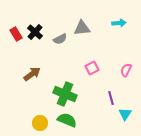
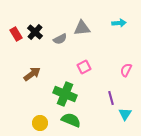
pink square: moved 8 px left, 1 px up
green semicircle: moved 4 px right
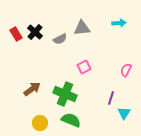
brown arrow: moved 15 px down
purple line: rotated 32 degrees clockwise
cyan triangle: moved 1 px left, 1 px up
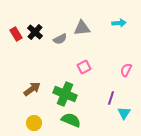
yellow circle: moved 6 px left
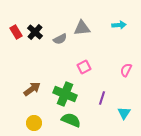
cyan arrow: moved 2 px down
red rectangle: moved 2 px up
purple line: moved 9 px left
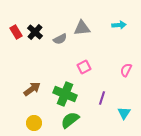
green semicircle: moved 1 px left; rotated 60 degrees counterclockwise
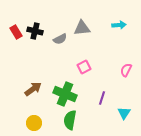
black cross: moved 1 px up; rotated 28 degrees counterclockwise
brown arrow: moved 1 px right
green semicircle: rotated 42 degrees counterclockwise
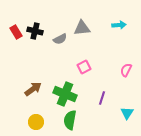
cyan triangle: moved 3 px right
yellow circle: moved 2 px right, 1 px up
